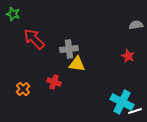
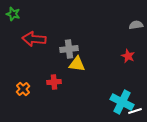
red arrow: rotated 40 degrees counterclockwise
red cross: rotated 24 degrees counterclockwise
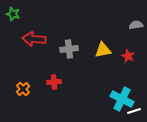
yellow triangle: moved 26 px right, 14 px up; rotated 18 degrees counterclockwise
cyan cross: moved 3 px up
white line: moved 1 px left
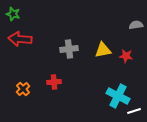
red arrow: moved 14 px left
red star: moved 2 px left; rotated 16 degrees counterclockwise
cyan cross: moved 4 px left, 3 px up
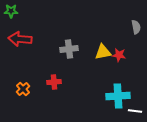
green star: moved 2 px left, 3 px up; rotated 16 degrees counterclockwise
gray semicircle: moved 2 px down; rotated 88 degrees clockwise
yellow triangle: moved 2 px down
red star: moved 7 px left, 1 px up
cyan cross: rotated 30 degrees counterclockwise
white line: moved 1 px right; rotated 24 degrees clockwise
